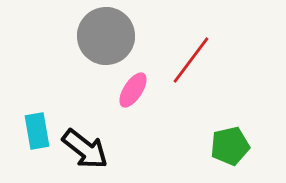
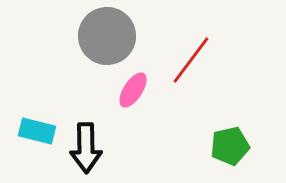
gray circle: moved 1 px right
cyan rectangle: rotated 66 degrees counterclockwise
black arrow: moved 1 px right, 1 px up; rotated 51 degrees clockwise
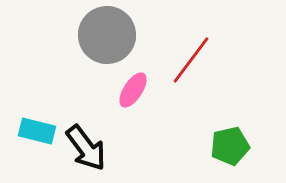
gray circle: moved 1 px up
black arrow: rotated 36 degrees counterclockwise
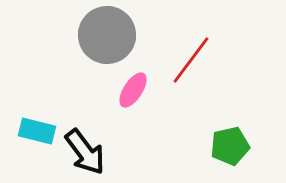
black arrow: moved 1 px left, 4 px down
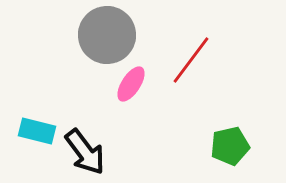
pink ellipse: moved 2 px left, 6 px up
